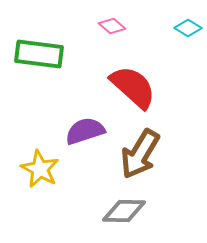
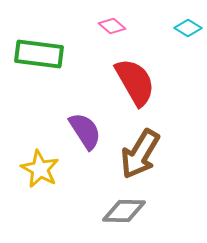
red semicircle: moved 2 px right, 5 px up; rotated 18 degrees clockwise
purple semicircle: rotated 75 degrees clockwise
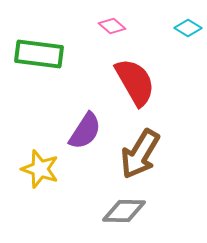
purple semicircle: rotated 66 degrees clockwise
yellow star: rotated 9 degrees counterclockwise
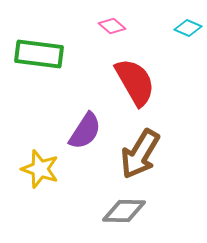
cyan diamond: rotated 8 degrees counterclockwise
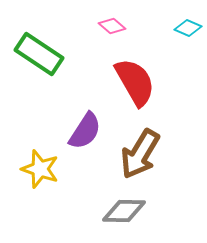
green rectangle: rotated 27 degrees clockwise
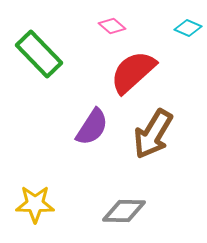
green rectangle: rotated 12 degrees clockwise
red semicircle: moved 2 px left, 10 px up; rotated 102 degrees counterclockwise
purple semicircle: moved 7 px right, 4 px up
brown arrow: moved 13 px right, 20 px up
yellow star: moved 5 px left, 35 px down; rotated 18 degrees counterclockwise
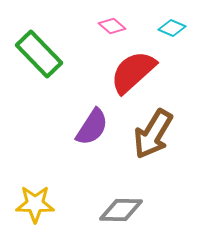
cyan diamond: moved 16 px left
gray diamond: moved 3 px left, 1 px up
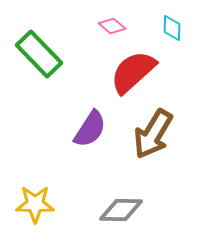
cyan diamond: rotated 68 degrees clockwise
purple semicircle: moved 2 px left, 2 px down
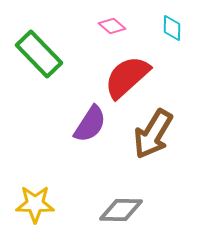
red semicircle: moved 6 px left, 5 px down
purple semicircle: moved 5 px up
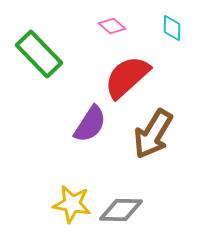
yellow star: moved 37 px right; rotated 9 degrees clockwise
